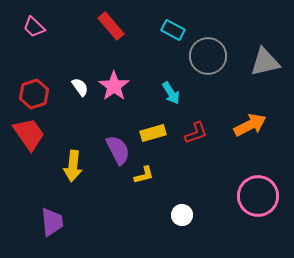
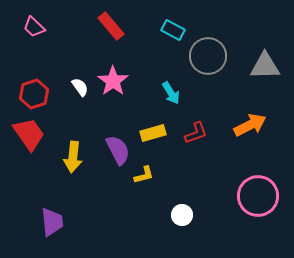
gray triangle: moved 4 px down; rotated 12 degrees clockwise
pink star: moved 1 px left, 5 px up
yellow arrow: moved 9 px up
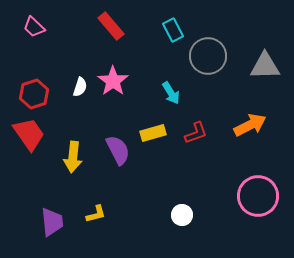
cyan rectangle: rotated 35 degrees clockwise
white semicircle: rotated 54 degrees clockwise
yellow L-shape: moved 48 px left, 39 px down
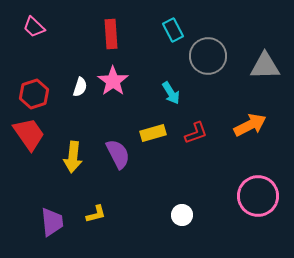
red rectangle: moved 8 px down; rotated 36 degrees clockwise
purple semicircle: moved 4 px down
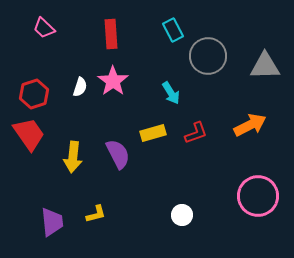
pink trapezoid: moved 10 px right, 1 px down
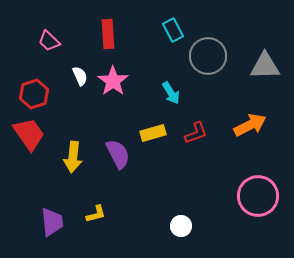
pink trapezoid: moved 5 px right, 13 px down
red rectangle: moved 3 px left
white semicircle: moved 11 px up; rotated 42 degrees counterclockwise
white circle: moved 1 px left, 11 px down
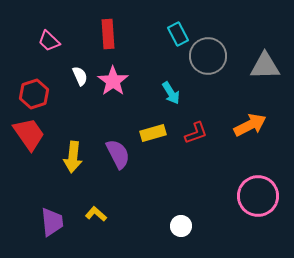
cyan rectangle: moved 5 px right, 4 px down
yellow L-shape: rotated 125 degrees counterclockwise
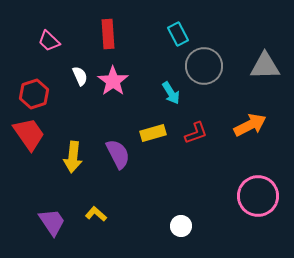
gray circle: moved 4 px left, 10 px down
purple trapezoid: rotated 28 degrees counterclockwise
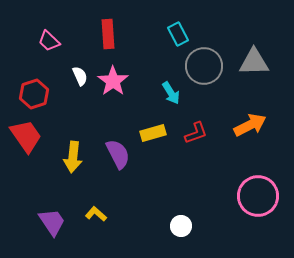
gray triangle: moved 11 px left, 4 px up
red trapezoid: moved 3 px left, 2 px down
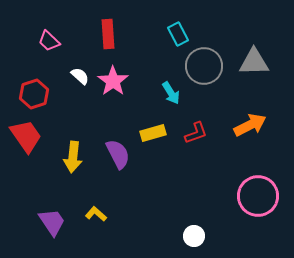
white semicircle: rotated 24 degrees counterclockwise
white circle: moved 13 px right, 10 px down
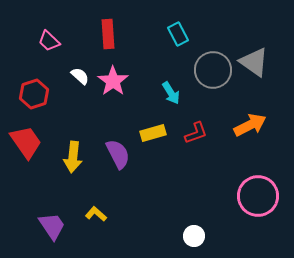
gray triangle: rotated 36 degrees clockwise
gray circle: moved 9 px right, 4 px down
red trapezoid: moved 6 px down
purple trapezoid: moved 4 px down
